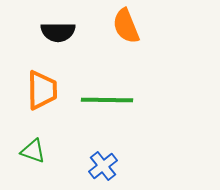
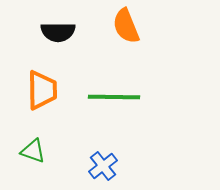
green line: moved 7 px right, 3 px up
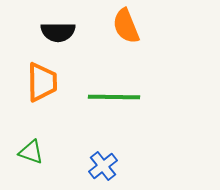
orange trapezoid: moved 8 px up
green triangle: moved 2 px left, 1 px down
